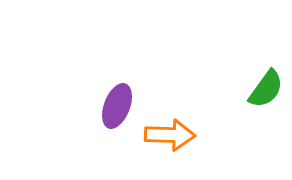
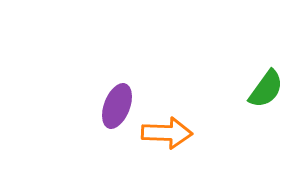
orange arrow: moved 3 px left, 2 px up
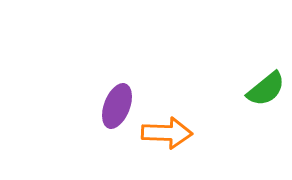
green semicircle: rotated 15 degrees clockwise
